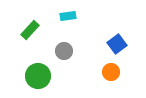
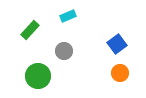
cyan rectangle: rotated 14 degrees counterclockwise
orange circle: moved 9 px right, 1 px down
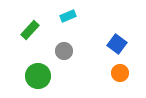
blue square: rotated 18 degrees counterclockwise
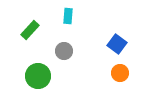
cyan rectangle: rotated 63 degrees counterclockwise
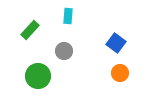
blue square: moved 1 px left, 1 px up
